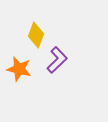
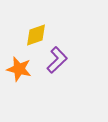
yellow diamond: rotated 50 degrees clockwise
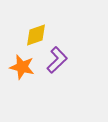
orange star: moved 3 px right, 2 px up
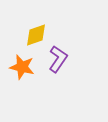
purple L-shape: moved 1 px right, 1 px up; rotated 12 degrees counterclockwise
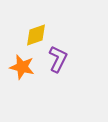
purple L-shape: rotated 8 degrees counterclockwise
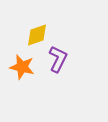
yellow diamond: moved 1 px right
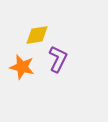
yellow diamond: rotated 10 degrees clockwise
